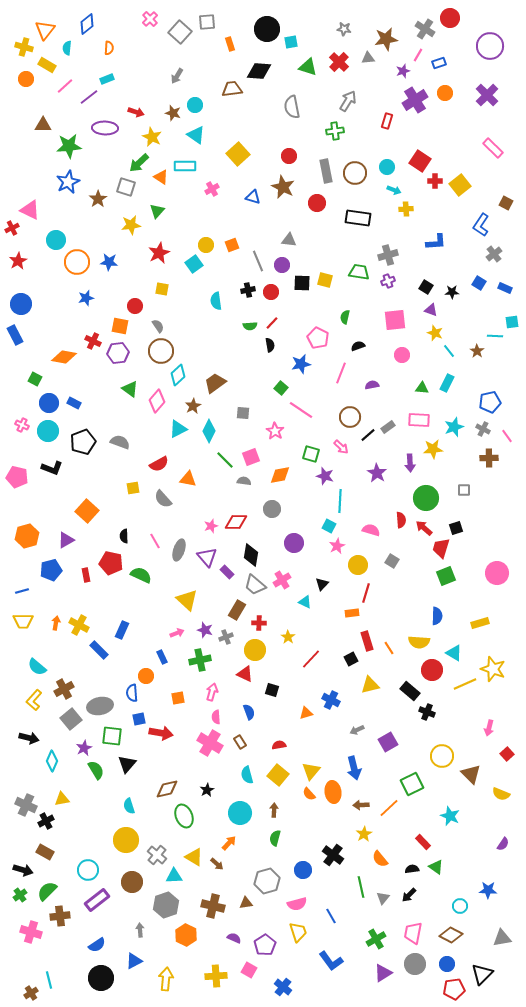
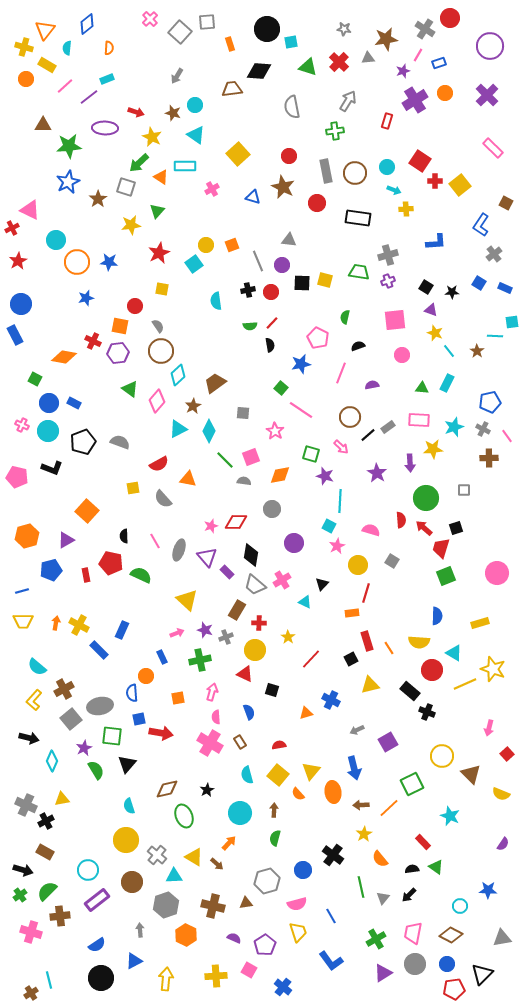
orange semicircle at (309, 794): moved 11 px left
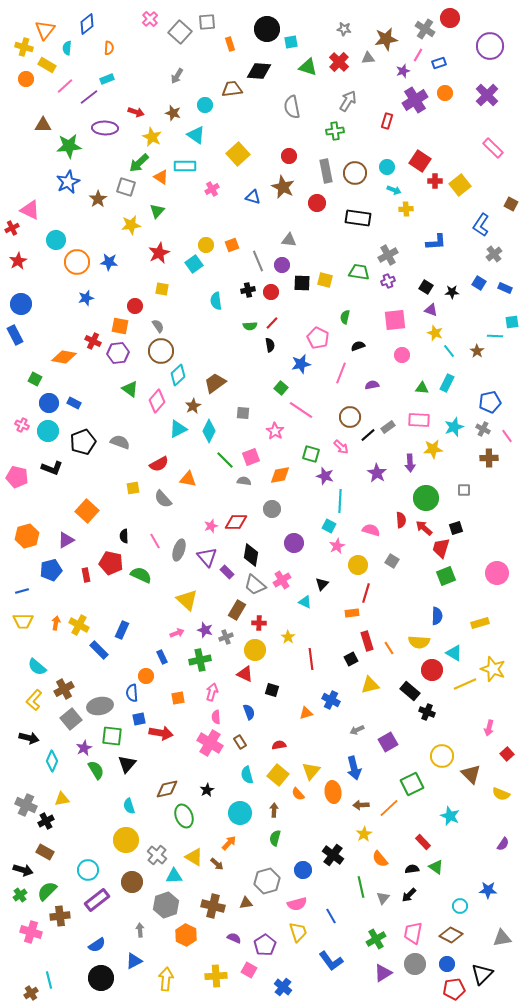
cyan circle at (195, 105): moved 10 px right
brown square at (506, 203): moved 5 px right, 1 px down
gray cross at (388, 255): rotated 12 degrees counterclockwise
red line at (311, 659): rotated 50 degrees counterclockwise
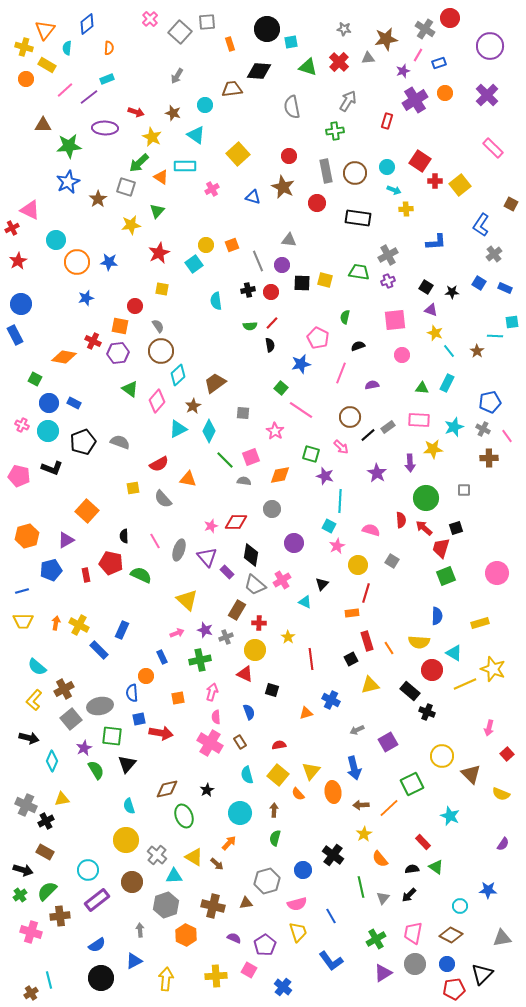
pink line at (65, 86): moved 4 px down
pink pentagon at (17, 477): moved 2 px right, 1 px up
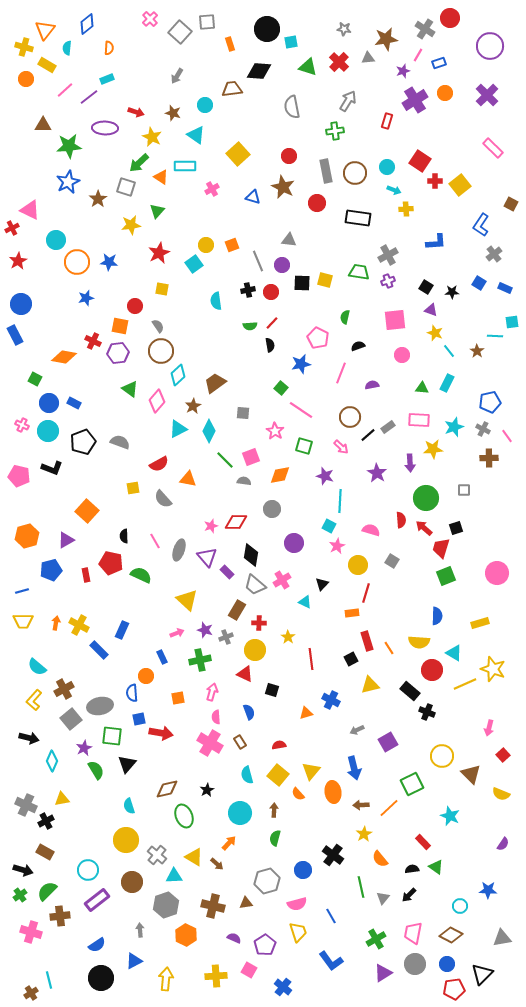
green square at (311, 454): moved 7 px left, 8 px up
red square at (507, 754): moved 4 px left, 1 px down
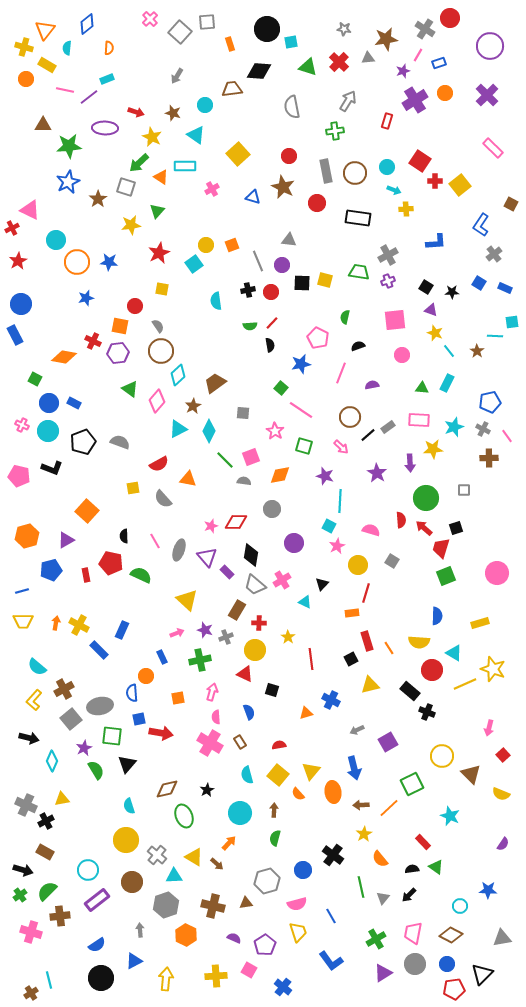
pink line at (65, 90): rotated 54 degrees clockwise
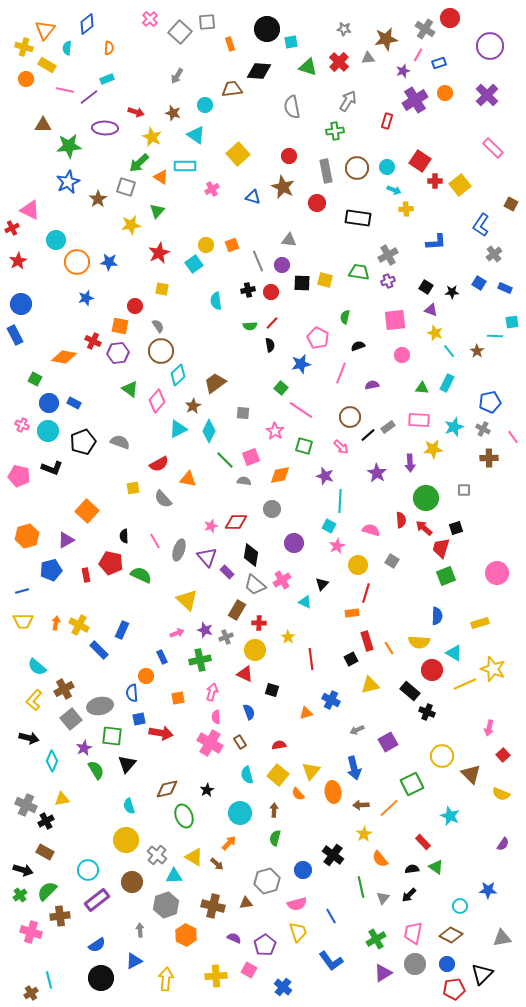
brown circle at (355, 173): moved 2 px right, 5 px up
pink line at (507, 436): moved 6 px right, 1 px down
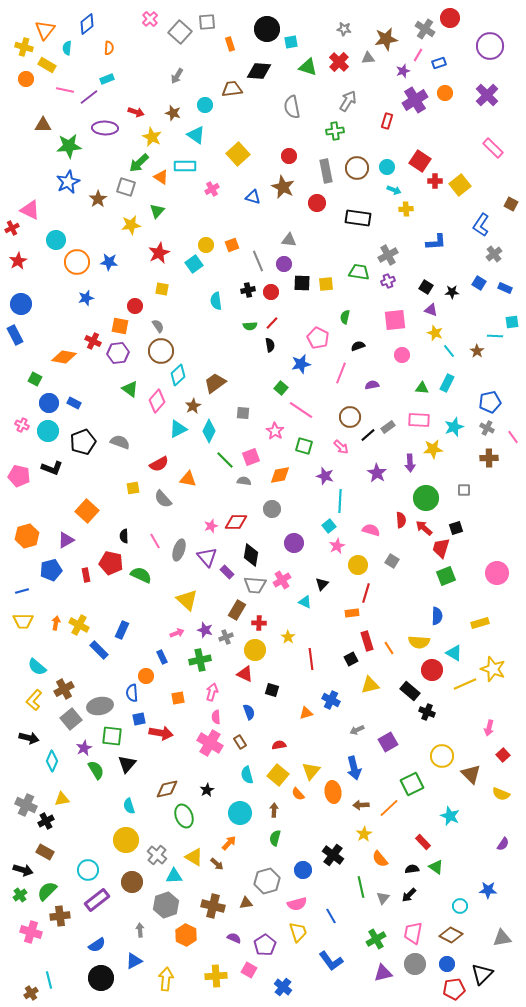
purple circle at (282, 265): moved 2 px right, 1 px up
yellow square at (325, 280): moved 1 px right, 4 px down; rotated 21 degrees counterclockwise
gray cross at (483, 429): moved 4 px right, 1 px up
cyan square at (329, 526): rotated 24 degrees clockwise
gray trapezoid at (255, 585): rotated 35 degrees counterclockwise
purple triangle at (383, 973): rotated 18 degrees clockwise
